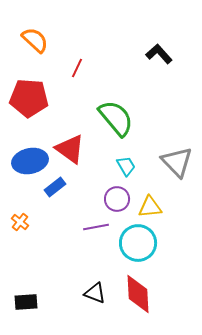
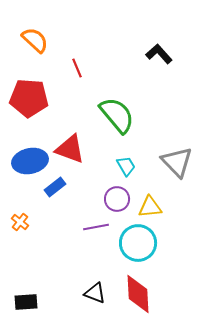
red line: rotated 48 degrees counterclockwise
green semicircle: moved 1 px right, 3 px up
red triangle: rotated 16 degrees counterclockwise
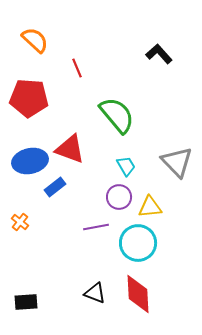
purple circle: moved 2 px right, 2 px up
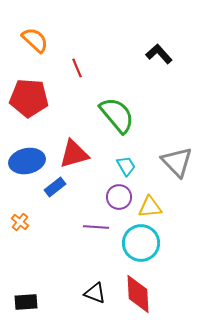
red triangle: moved 4 px right, 5 px down; rotated 36 degrees counterclockwise
blue ellipse: moved 3 px left
purple line: rotated 15 degrees clockwise
cyan circle: moved 3 px right
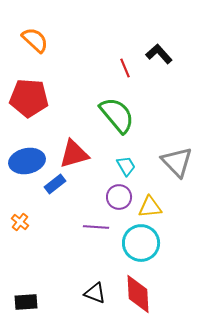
red line: moved 48 px right
blue rectangle: moved 3 px up
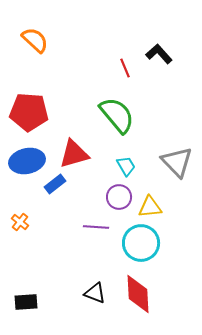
red pentagon: moved 14 px down
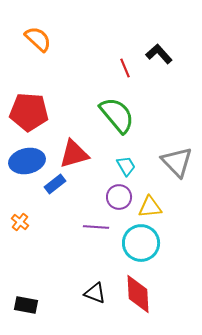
orange semicircle: moved 3 px right, 1 px up
black rectangle: moved 3 px down; rotated 15 degrees clockwise
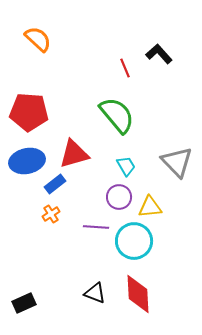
orange cross: moved 31 px right, 8 px up; rotated 18 degrees clockwise
cyan circle: moved 7 px left, 2 px up
black rectangle: moved 2 px left, 2 px up; rotated 35 degrees counterclockwise
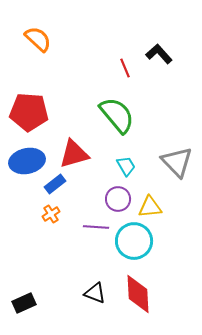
purple circle: moved 1 px left, 2 px down
